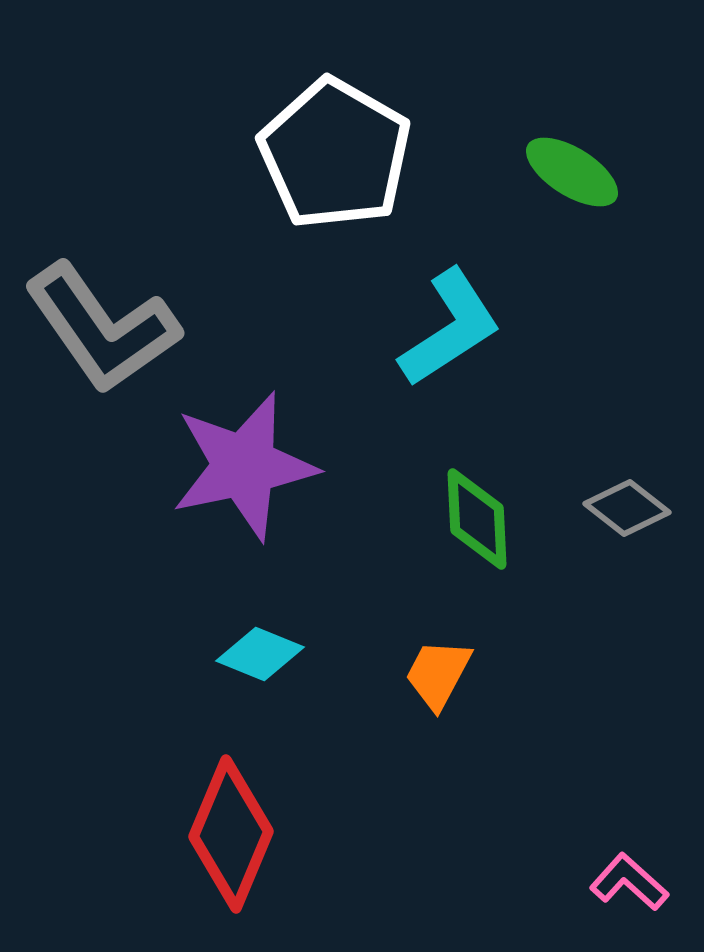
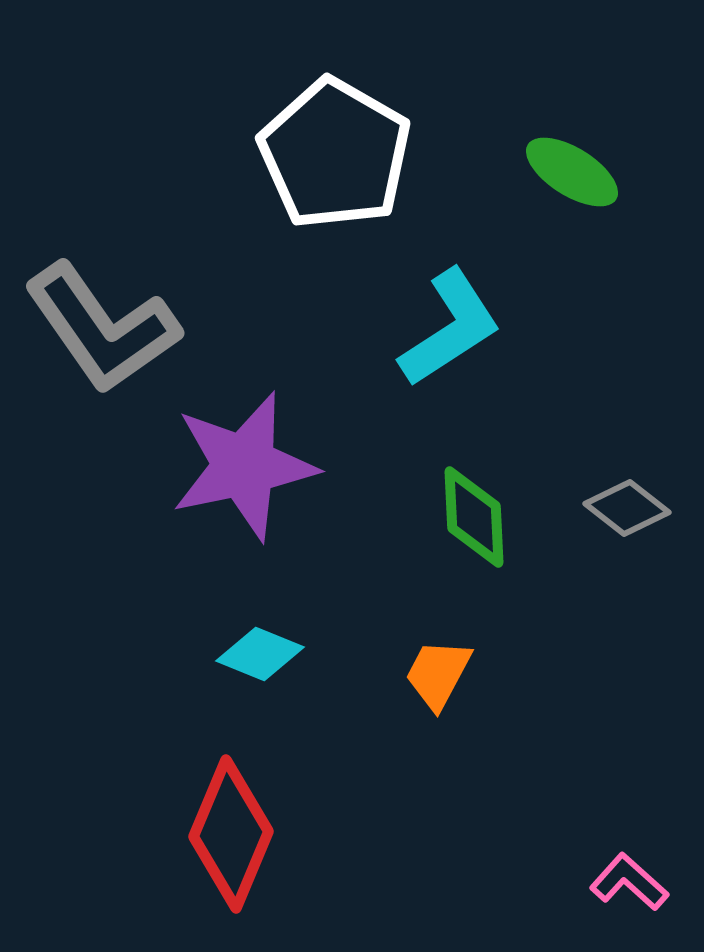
green diamond: moved 3 px left, 2 px up
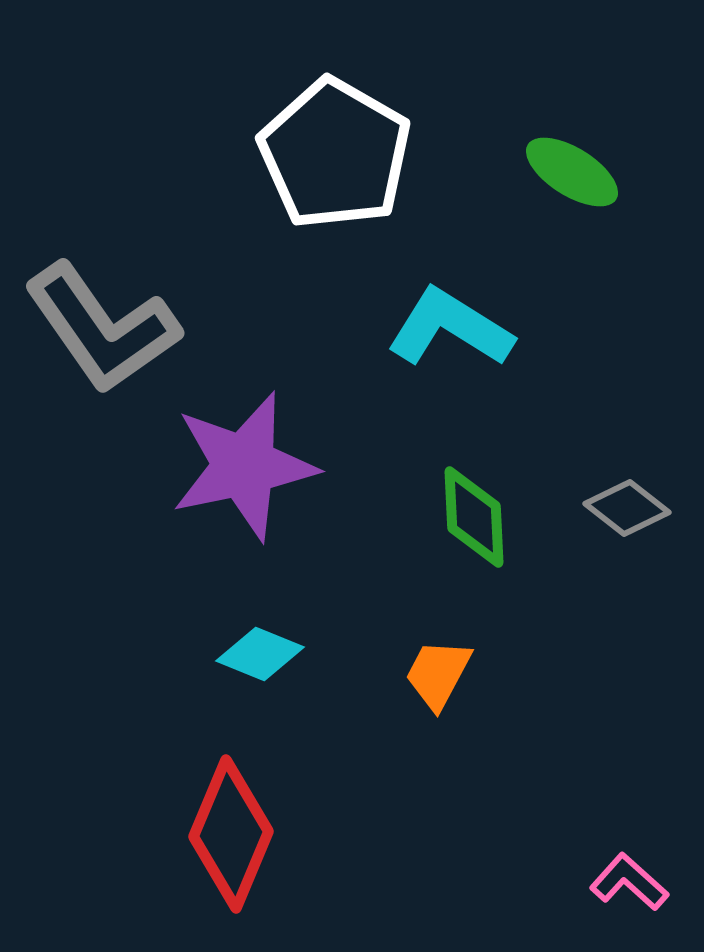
cyan L-shape: rotated 115 degrees counterclockwise
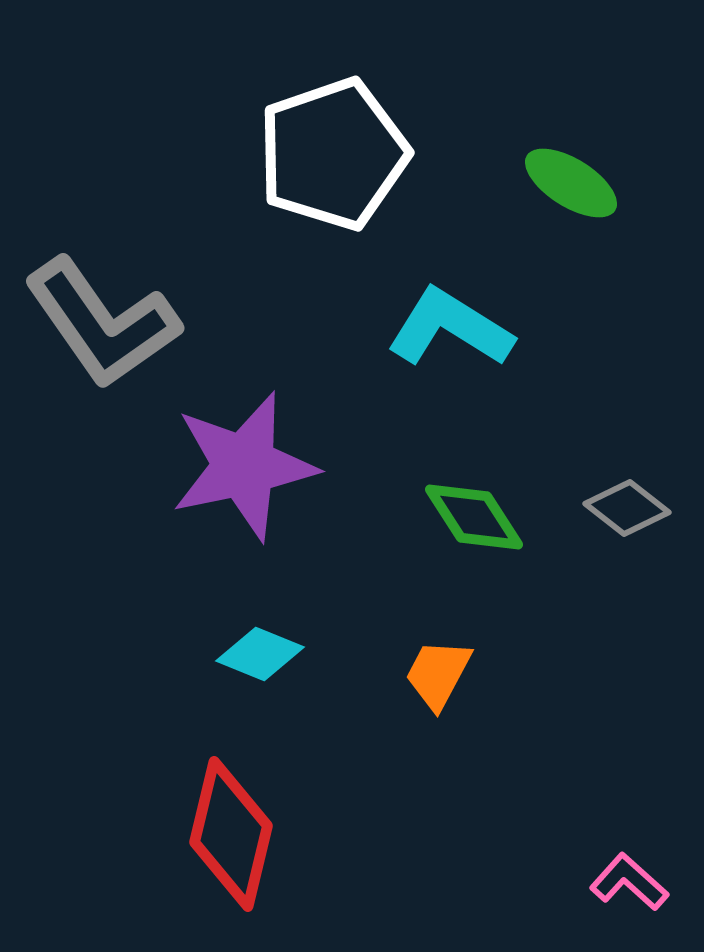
white pentagon: moved 2 px left; rotated 23 degrees clockwise
green ellipse: moved 1 px left, 11 px down
gray L-shape: moved 5 px up
green diamond: rotated 30 degrees counterclockwise
red diamond: rotated 9 degrees counterclockwise
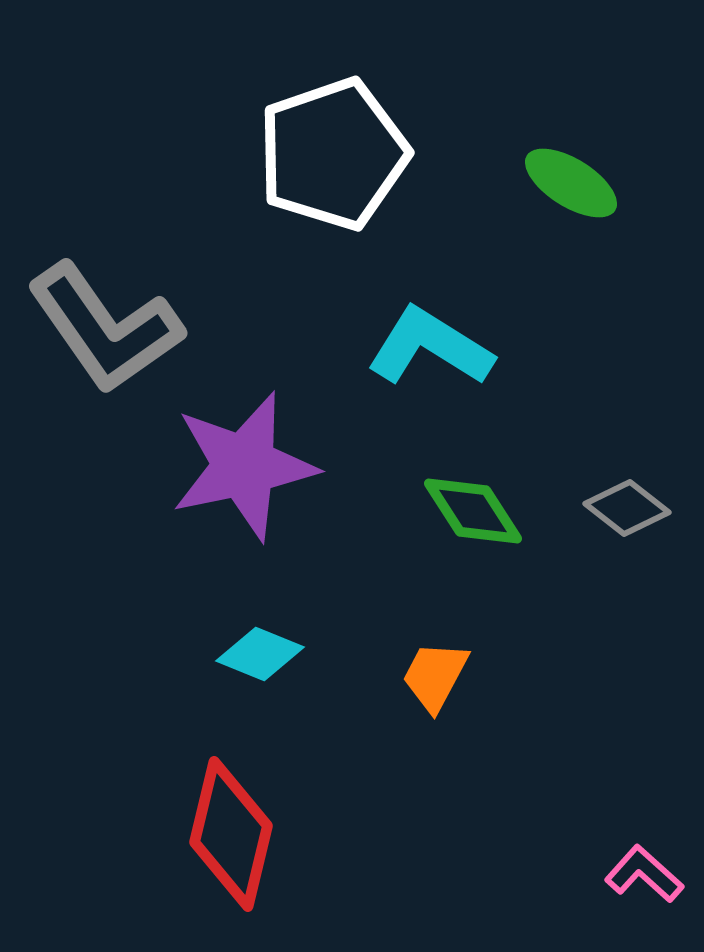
gray L-shape: moved 3 px right, 5 px down
cyan L-shape: moved 20 px left, 19 px down
green diamond: moved 1 px left, 6 px up
orange trapezoid: moved 3 px left, 2 px down
pink L-shape: moved 15 px right, 8 px up
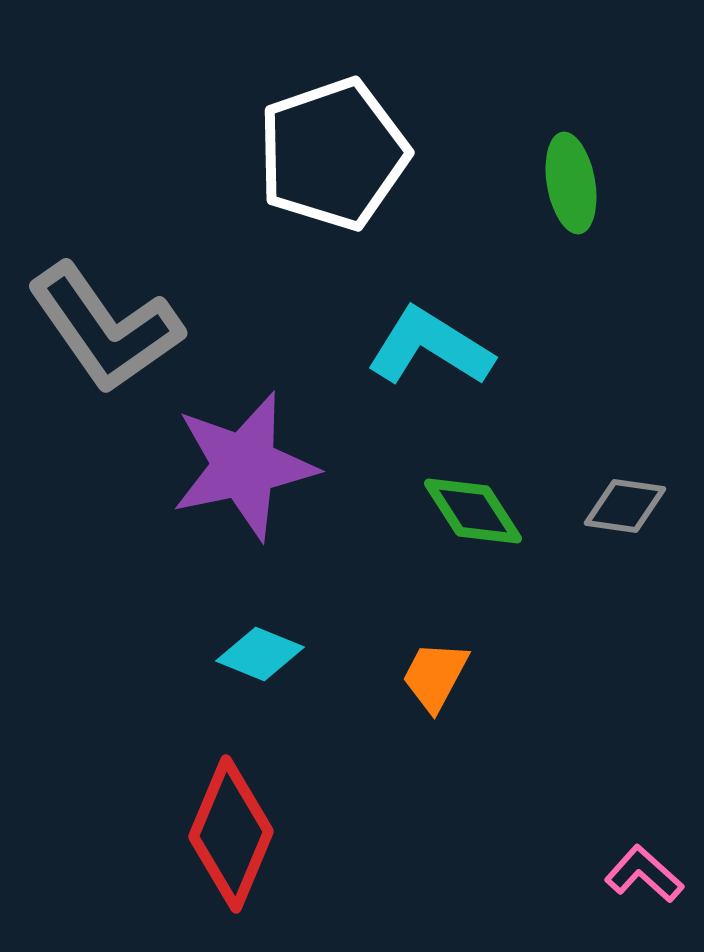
green ellipse: rotated 48 degrees clockwise
gray diamond: moved 2 px left, 2 px up; rotated 30 degrees counterclockwise
red diamond: rotated 9 degrees clockwise
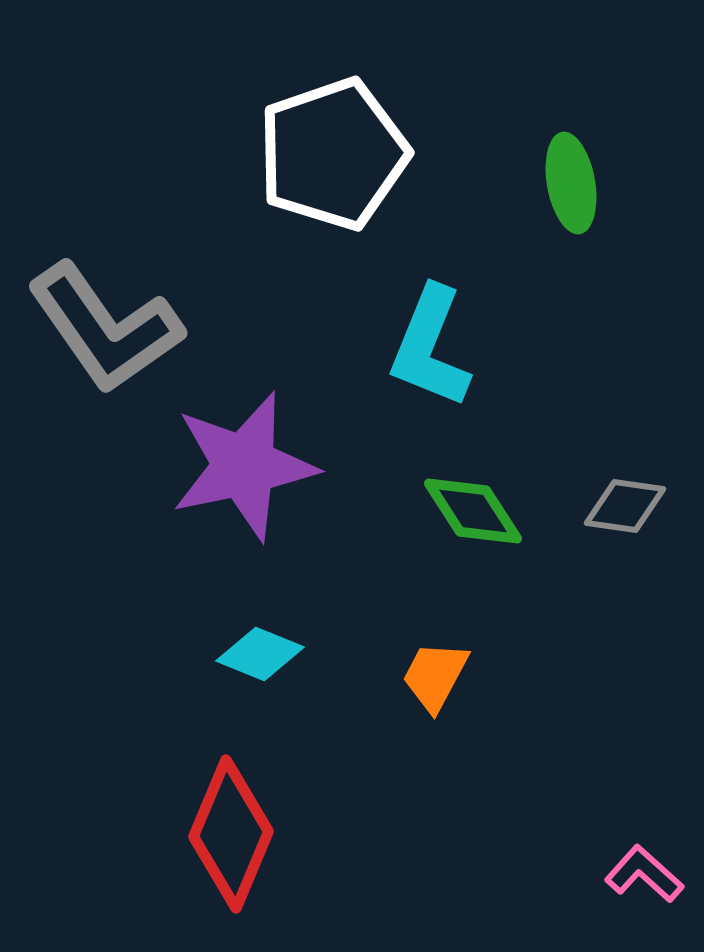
cyan L-shape: rotated 100 degrees counterclockwise
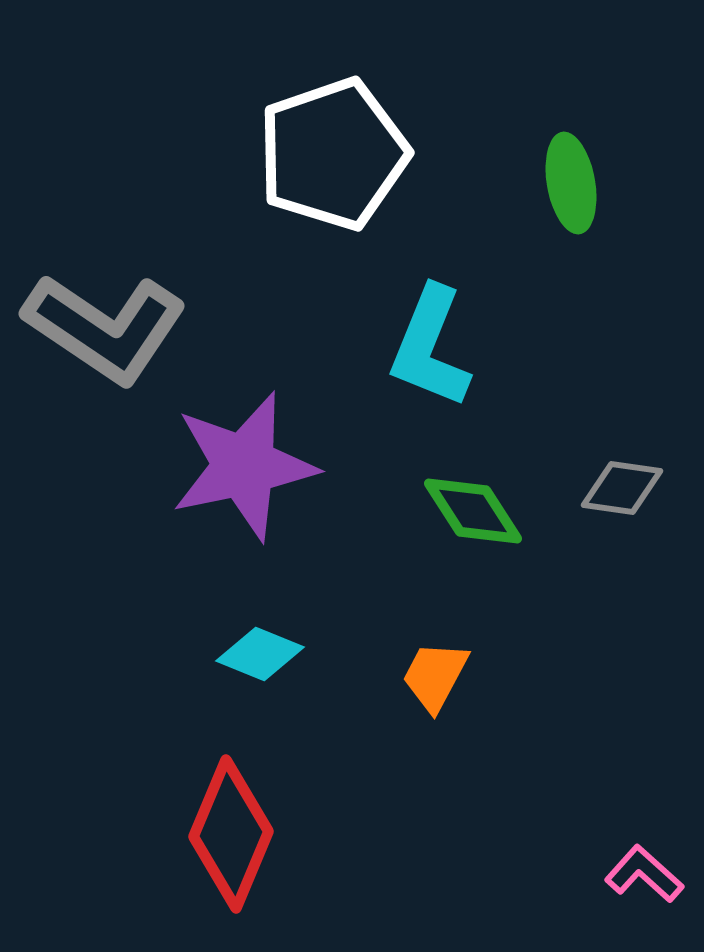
gray L-shape: rotated 21 degrees counterclockwise
gray diamond: moved 3 px left, 18 px up
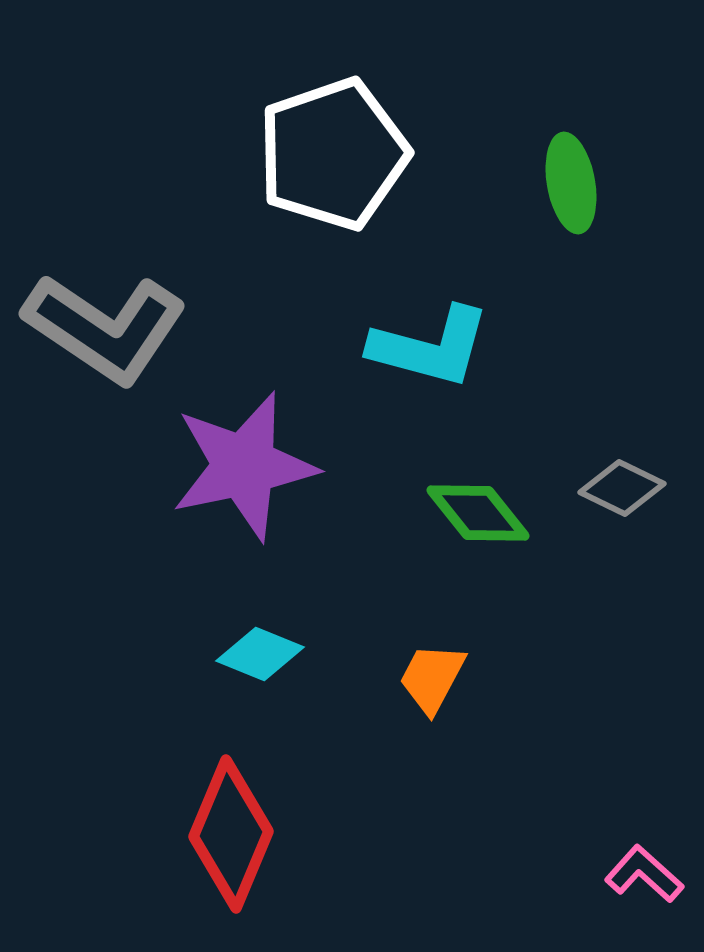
cyan L-shape: rotated 97 degrees counterclockwise
gray diamond: rotated 18 degrees clockwise
green diamond: moved 5 px right, 2 px down; rotated 6 degrees counterclockwise
orange trapezoid: moved 3 px left, 2 px down
